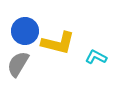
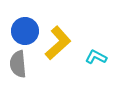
yellow L-shape: rotated 56 degrees counterclockwise
gray semicircle: rotated 36 degrees counterclockwise
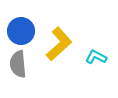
blue circle: moved 4 px left
yellow L-shape: moved 1 px right, 1 px down
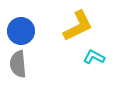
yellow L-shape: moved 19 px right, 18 px up; rotated 16 degrees clockwise
cyan L-shape: moved 2 px left
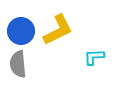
yellow L-shape: moved 20 px left, 4 px down
cyan L-shape: rotated 30 degrees counterclockwise
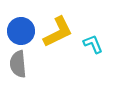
yellow L-shape: moved 2 px down
cyan L-shape: moved 1 px left, 13 px up; rotated 70 degrees clockwise
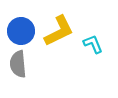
yellow L-shape: moved 1 px right, 1 px up
